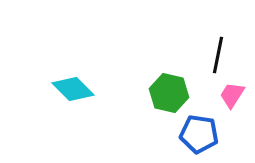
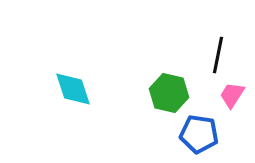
cyan diamond: rotated 27 degrees clockwise
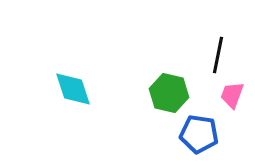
pink trapezoid: rotated 12 degrees counterclockwise
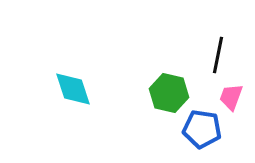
pink trapezoid: moved 1 px left, 2 px down
blue pentagon: moved 3 px right, 5 px up
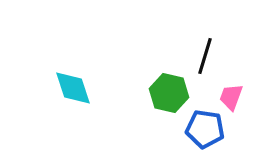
black line: moved 13 px left, 1 px down; rotated 6 degrees clockwise
cyan diamond: moved 1 px up
blue pentagon: moved 3 px right
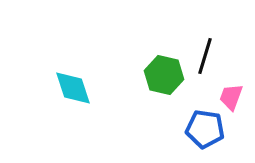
green hexagon: moved 5 px left, 18 px up
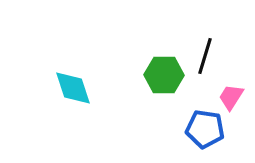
green hexagon: rotated 12 degrees counterclockwise
pink trapezoid: rotated 12 degrees clockwise
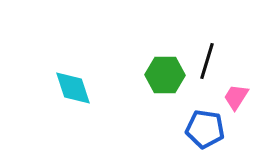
black line: moved 2 px right, 5 px down
green hexagon: moved 1 px right
pink trapezoid: moved 5 px right
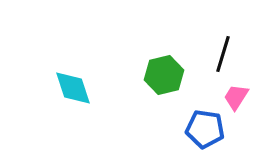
black line: moved 16 px right, 7 px up
green hexagon: moved 1 px left; rotated 15 degrees counterclockwise
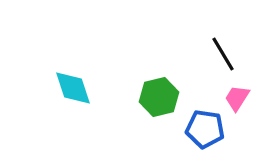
black line: rotated 48 degrees counterclockwise
green hexagon: moved 5 px left, 22 px down
pink trapezoid: moved 1 px right, 1 px down
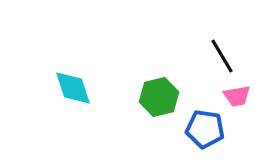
black line: moved 1 px left, 2 px down
pink trapezoid: moved 2 px up; rotated 132 degrees counterclockwise
